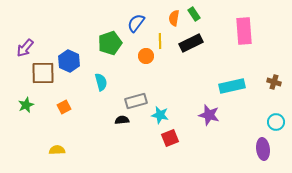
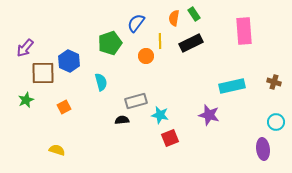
green star: moved 5 px up
yellow semicircle: rotated 21 degrees clockwise
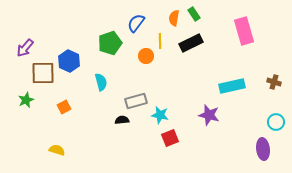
pink rectangle: rotated 12 degrees counterclockwise
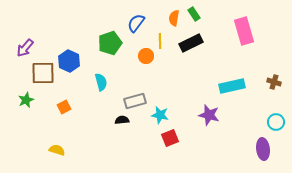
gray rectangle: moved 1 px left
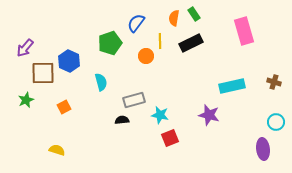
gray rectangle: moved 1 px left, 1 px up
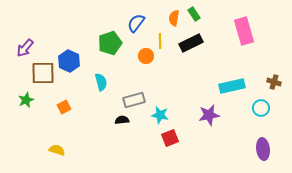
purple star: rotated 25 degrees counterclockwise
cyan circle: moved 15 px left, 14 px up
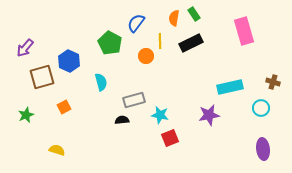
green pentagon: rotated 25 degrees counterclockwise
brown square: moved 1 px left, 4 px down; rotated 15 degrees counterclockwise
brown cross: moved 1 px left
cyan rectangle: moved 2 px left, 1 px down
green star: moved 15 px down
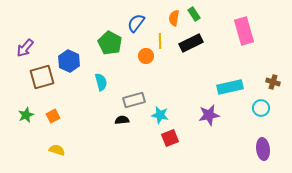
orange square: moved 11 px left, 9 px down
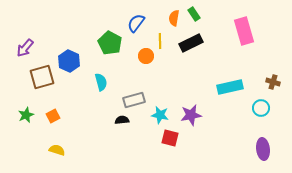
purple star: moved 18 px left
red square: rotated 36 degrees clockwise
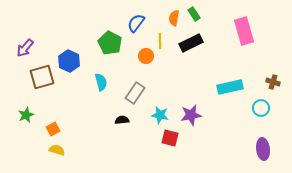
gray rectangle: moved 1 px right, 7 px up; rotated 40 degrees counterclockwise
orange square: moved 13 px down
